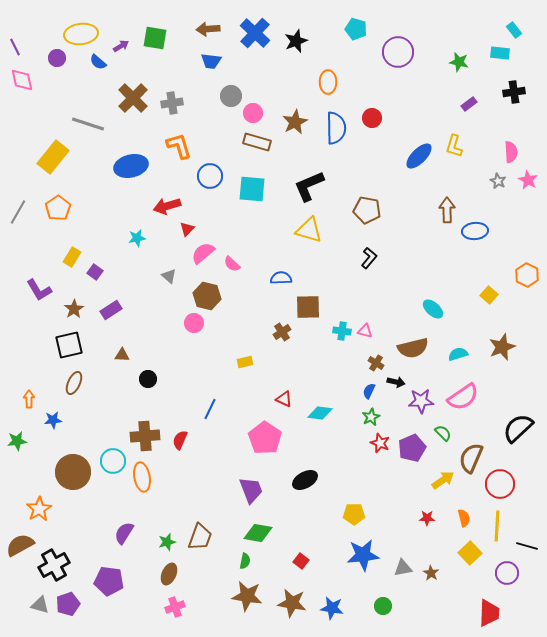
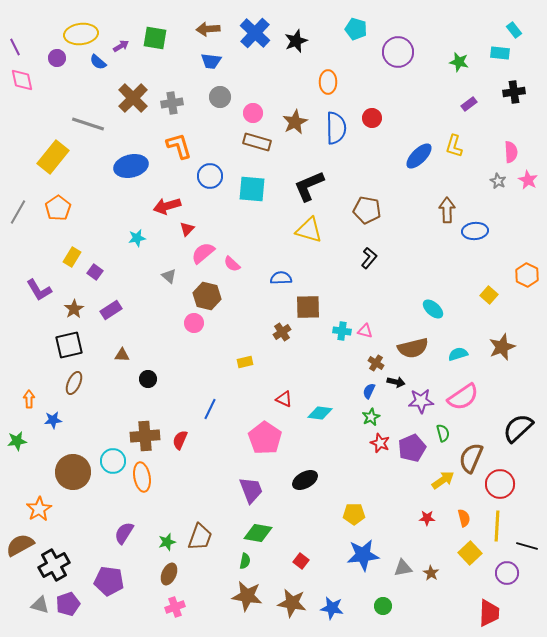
gray circle at (231, 96): moved 11 px left, 1 px down
green semicircle at (443, 433): rotated 30 degrees clockwise
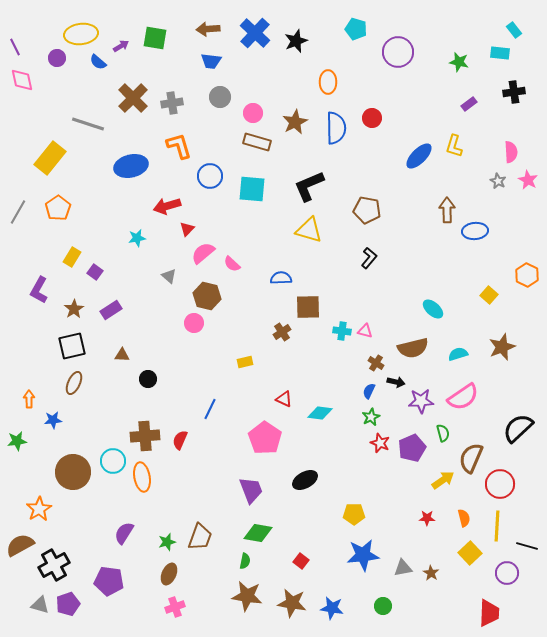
yellow rectangle at (53, 157): moved 3 px left, 1 px down
purple L-shape at (39, 290): rotated 60 degrees clockwise
black square at (69, 345): moved 3 px right, 1 px down
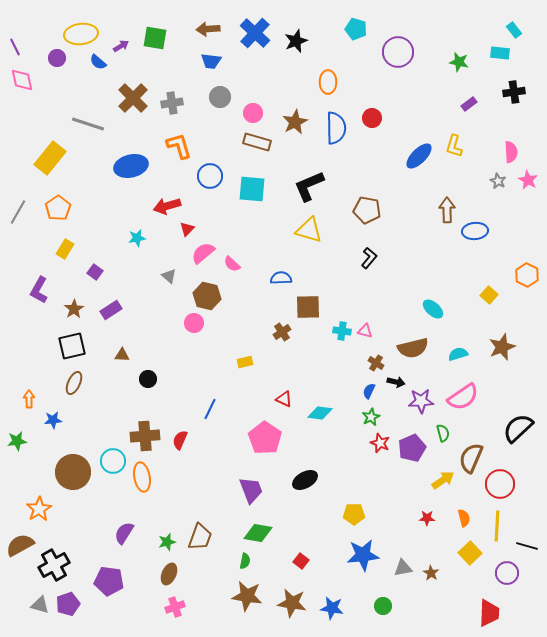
yellow rectangle at (72, 257): moved 7 px left, 8 px up
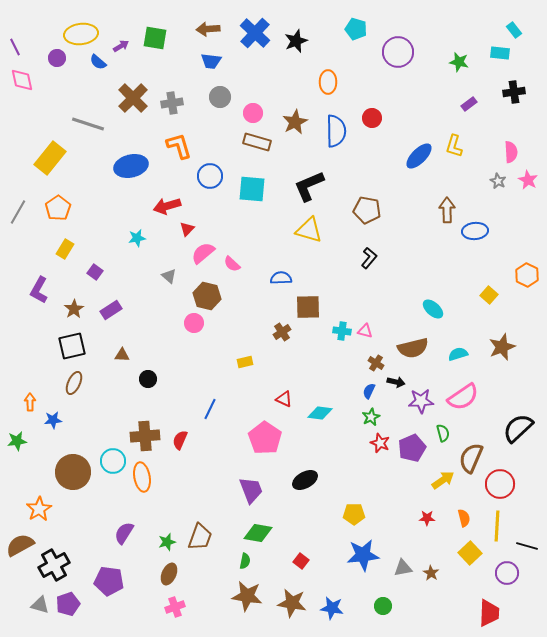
blue semicircle at (336, 128): moved 3 px down
orange arrow at (29, 399): moved 1 px right, 3 px down
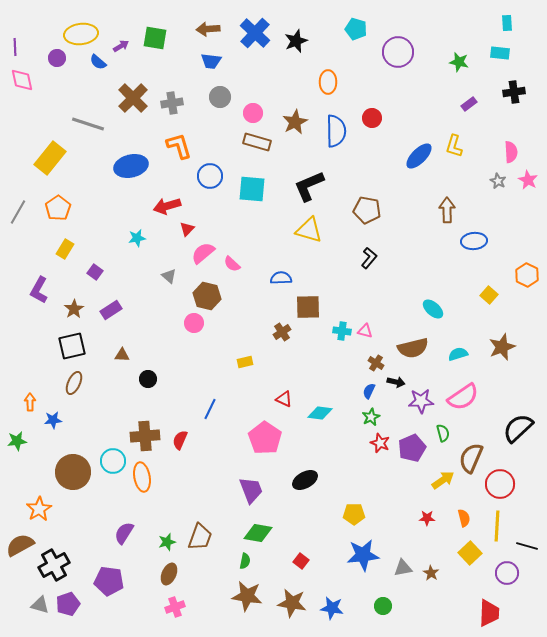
cyan rectangle at (514, 30): moved 7 px left, 7 px up; rotated 35 degrees clockwise
purple line at (15, 47): rotated 24 degrees clockwise
blue ellipse at (475, 231): moved 1 px left, 10 px down
